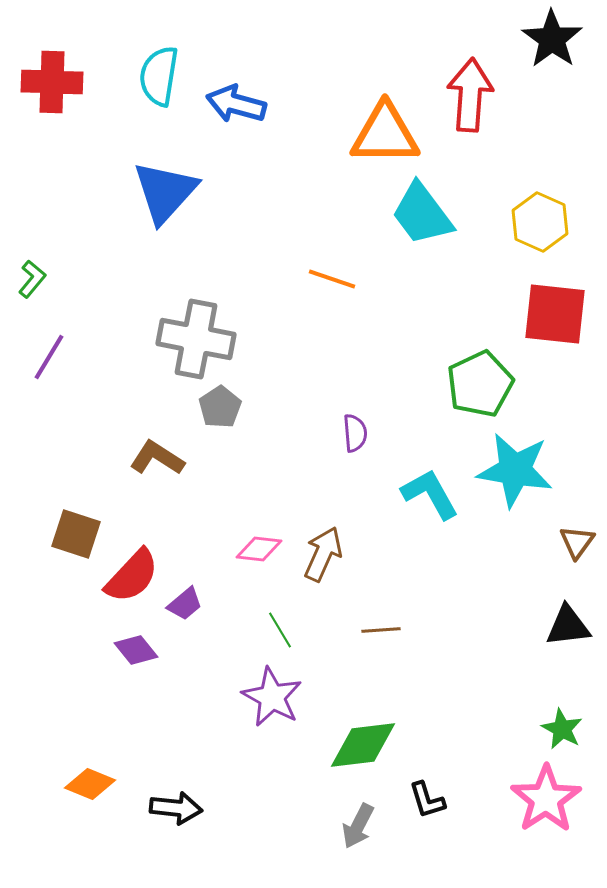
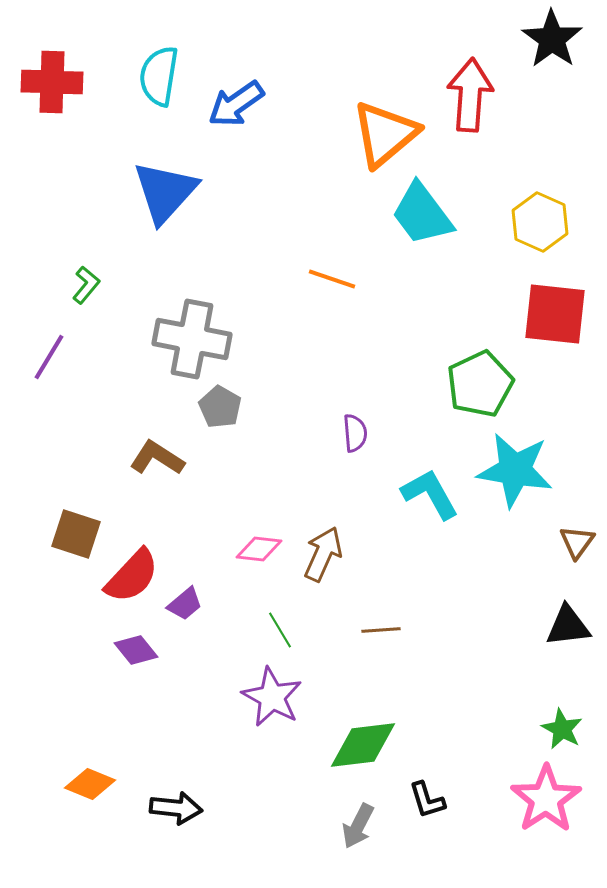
blue arrow: rotated 50 degrees counterclockwise
orange triangle: rotated 40 degrees counterclockwise
green L-shape: moved 54 px right, 6 px down
gray cross: moved 4 px left
gray pentagon: rotated 9 degrees counterclockwise
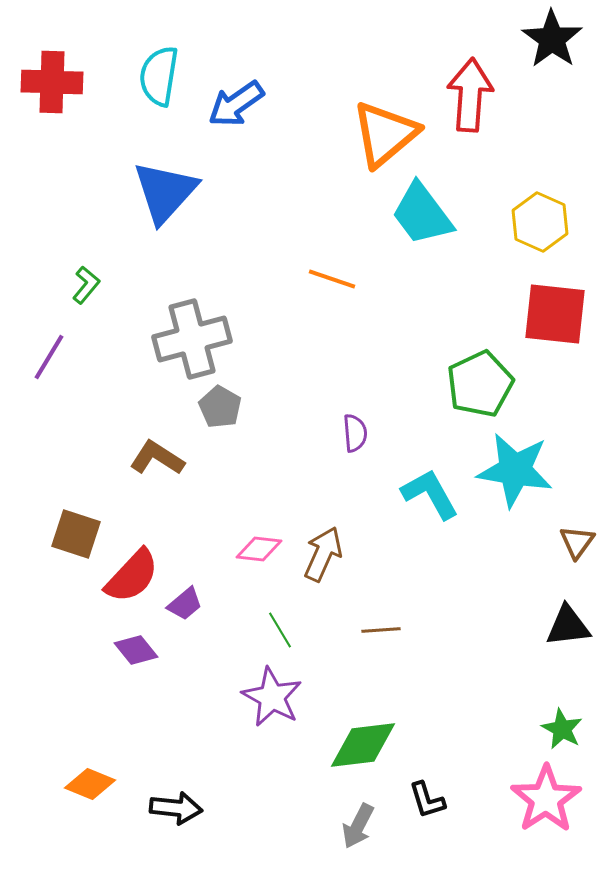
gray cross: rotated 26 degrees counterclockwise
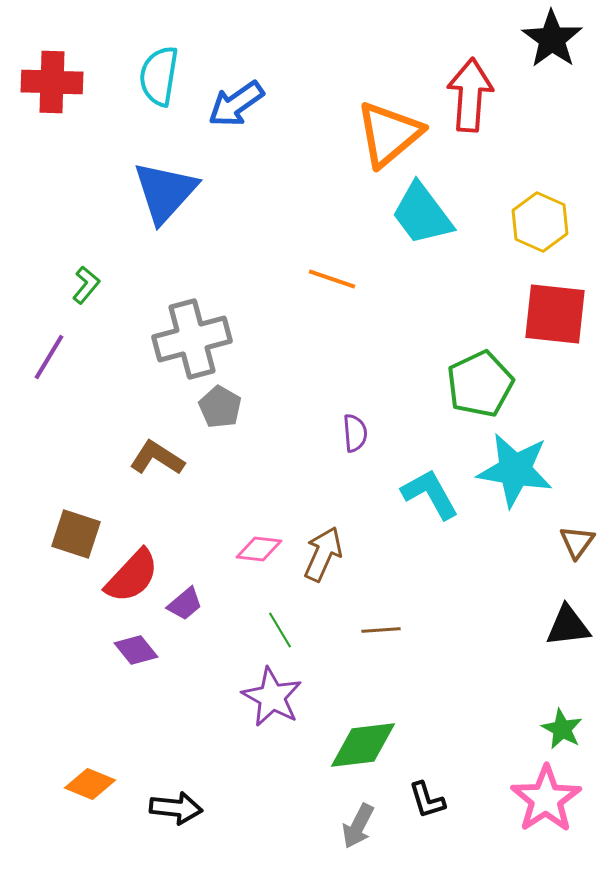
orange triangle: moved 4 px right
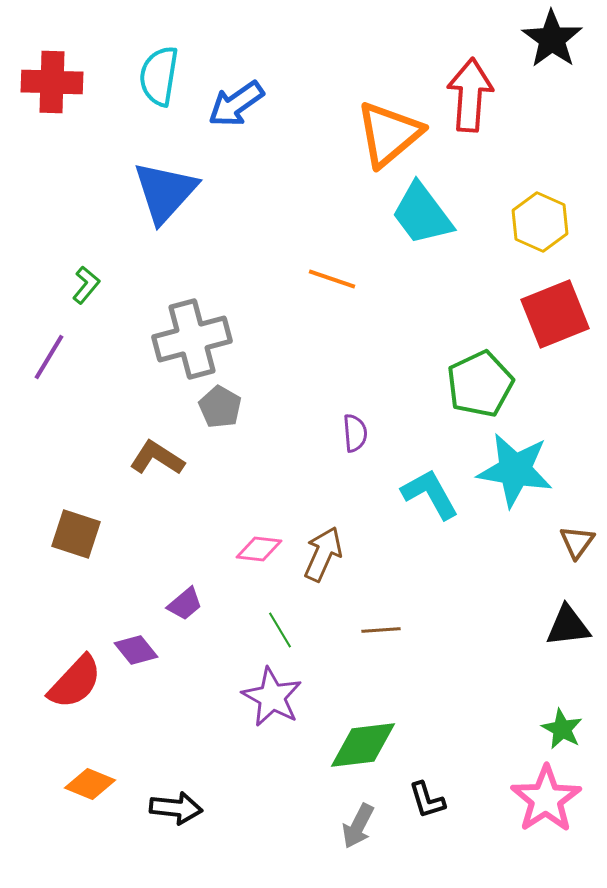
red square: rotated 28 degrees counterclockwise
red semicircle: moved 57 px left, 106 px down
